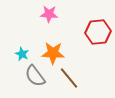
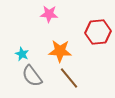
orange star: moved 7 px right, 2 px up
gray semicircle: moved 3 px left
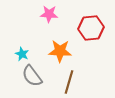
red hexagon: moved 7 px left, 4 px up
brown line: moved 4 px down; rotated 55 degrees clockwise
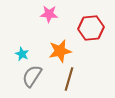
orange star: rotated 15 degrees counterclockwise
gray semicircle: rotated 70 degrees clockwise
brown line: moved 3 px up
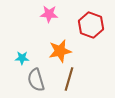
red hexagon: moved 3 px up; rotated 25 degrees clockwise
cyan star: moved 4 px down; rotated 24 degrees counterclockwise
gray semicircle: moved 4 px right, 4 px down; rotated 50 degrees counterclockwise
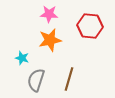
red hexagon: moved 1 px left, 1 px down; rotated 15 degrees counterclockwise
orange star: moved 10 px left, 11 px up
cyan star: rotated 16 degrees clockwise
gray semicircle: rotated 35 degrees clockwise
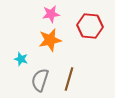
pink star: moved 2 px right; rotated 12 degrees counterclockwise
cyan star: moved 1 px left, 1 px down
gray semicircle: moved 4 px right
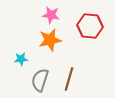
pink star: moved 1 px down; rotated 18 degrees clockwise
cyan star: rotated 24 degrees counterclockwise
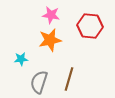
gray semicircle: moved 1 px left, 2 px down
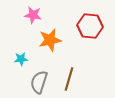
pink star: moved 18 px left
